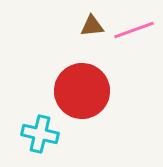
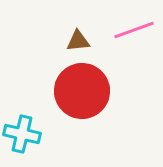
brown triangle: moved 14 px left, 15 px down
cyan cross: moved 18 px left
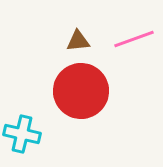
pink line: moved 9 px down
red circle: moved 1 px left
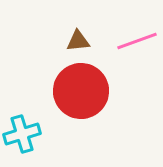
pink line: moved 3 px right, 2 px down
cyan cross: rotated 30 degrees counterclockwise
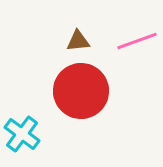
cyan cross: rotated 36 degrees counterclockwise
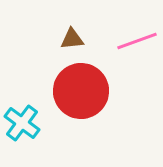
brown triangle: moved 6 px left, 2 px up
cyan cross: moved 11 px up
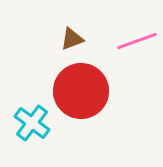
brown triangle: rotated 15 degrees counterclockwise
cyan cross: moved 10 px right
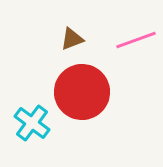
pink line: moved 1 px left, 1 px up
red circle: moved 1 px right, 1 px down
